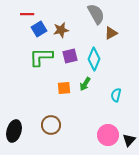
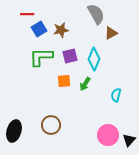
orange square: moved 7 px up
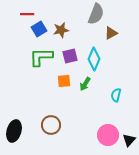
gray semicircle: rotated 50 degrees clockwise
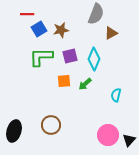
green arrow: rotated 16 degrees clockwise
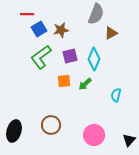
green L-shape: rotated 35 degrees counterclockwise
pink circle: moved 14 px left
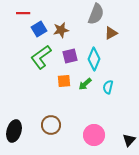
red line: moved 4 px left, 1 px up
cyan semicircle: moved 8 px left, 8 px up
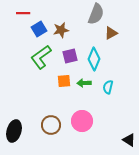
green arrow: moved 1 px left, 1 px up; rotated 40 degrees clockwise
pink circle: moved 12 px left, 14 px up
black triangle: rotated 40 degrees counterclockwise
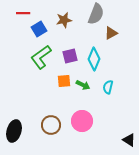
brown star: moved 3 px right, 10 px up
green arrow: moved 1 px left, 2 px down; rotated 152 degrees counterclockwise
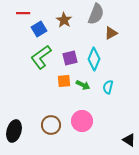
brown star: rotated 28 degrees counterclockwise
purple square: moved 2 px down
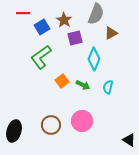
blue square: moved 3 px right, 2 px up
purple square: moved 5 px right, 20 px up
orange square: moved 2 px left; rotated 32 degrees counterclockwise
